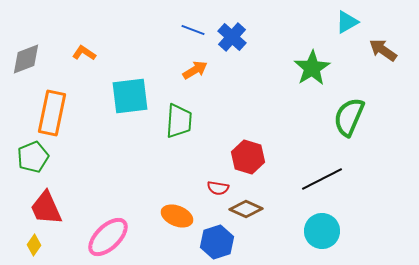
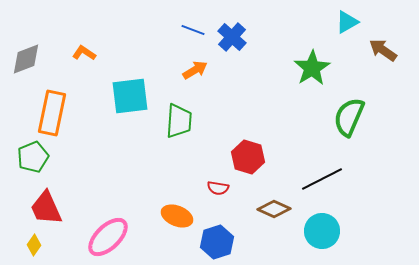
brown diamond: moved 28 px right
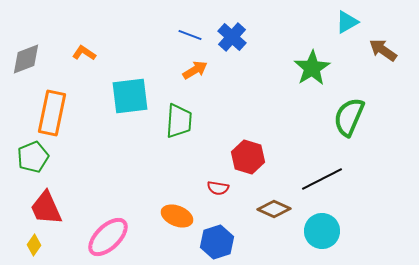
blue line: moved 3 px left, 5 px down
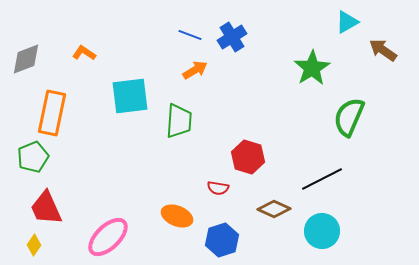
blue cross: rotated 16 degrees clockwise
blue hexagon: moved 5 px right, 2 px up
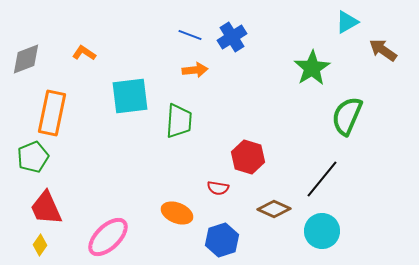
orange arrow: rotated 25 degrees clockwise
green semicircle: moved 2 px left, 1 px up
black line: rotated 24 degrees counterclockwise
orange ellipse: moved 3 px up
yellow diamond: moved 6 px right
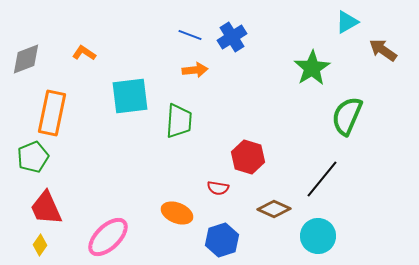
cyan circle: moved 4 px left, 5 px down
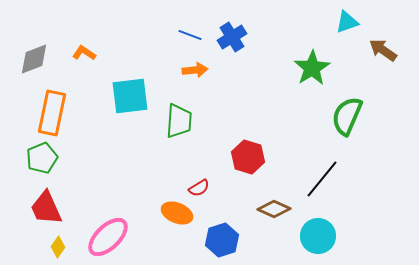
cyan triangle: rotated 10 degrees clockwise
gray diamond: moved 8 px right
green pentagon: moved 9 px right, 1 px down
red semicircle: moved 19 px left; rotated 40 degrees counterclockwise
yellow diamond: moved 18 px right, 2 px down
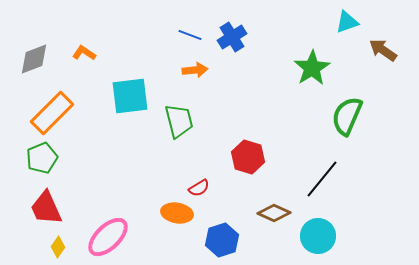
orange rectangle: rotated 33 degrees clockwise
green trapezoid: rotated 18 degrees counterclockwise
brown diamond: moved 4 px down
orange ellipse: rotated 12 degrees counterclockwise
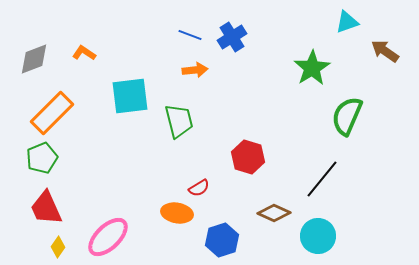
brown arrow: moved 2 px right, 1 px down
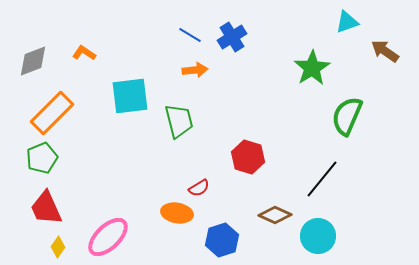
blue line: rotated 10 degrees clockwise
gray diamond: moved 1 px left, 2 px down
brown diamond: moved 1 px right, 2 px down
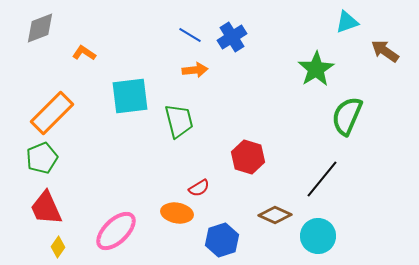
gray diamond: moved 7 px right, 33 px up
green star: moved 4 px right, 1 px down
pink ellipse: moved 8 px right, 6 px up
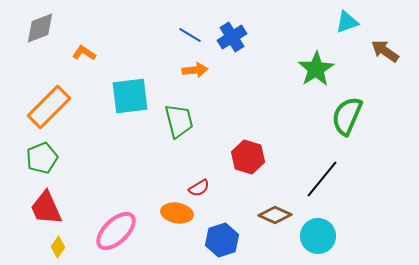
orange rectangle: moved 3 px left, 6 px up
